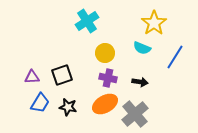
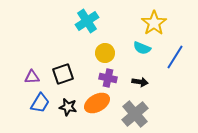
black square: moved 1 px right, 1 px up
orange ellipse: moved 8 px left, 1 px up
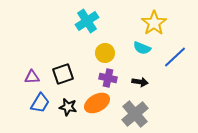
blue line: rotated 15 degrees clockwise
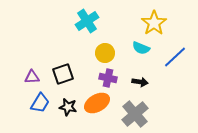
cyan semicircle: moved 1 px left
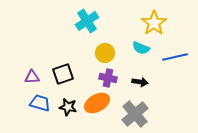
blue line: rotated 30 degrees clockwise
blue trapezoid: rotated 105 degrees counterclockwise
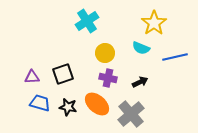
black arrow: rotated 35 degrees counterclockwise
orange ellipse: moved 1 px down; rotated 70 degrees clockwise
gray cross: moved 4 px left
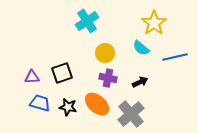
cyan semicircle: rotated 18 degrees clockwise
black square: moved 1 px left, 1 px up
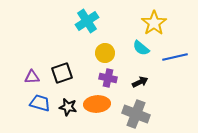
orange ellipse: rotated 45 degrees counterclockwise
gray cross: moved 5 px right; rotated 28 degrees counterclockwise
